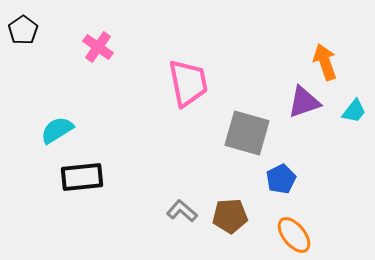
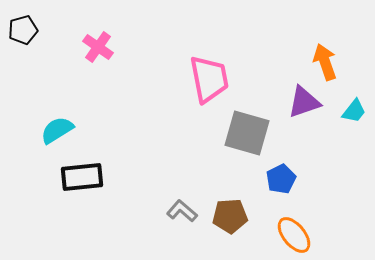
black pentagon: rotated 20 degrees clockwise
pink trapezoid: moved 21 px right, 4 px up
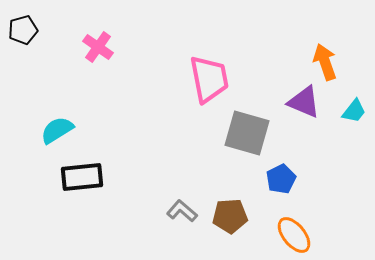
purple triangle: rotated 42 degrees clockwise
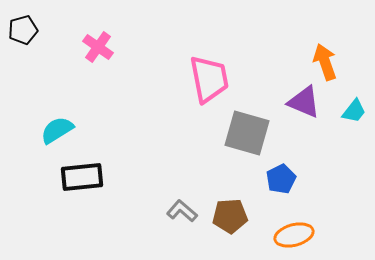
orange ellipse: rotated 66 degrees counterclockwise
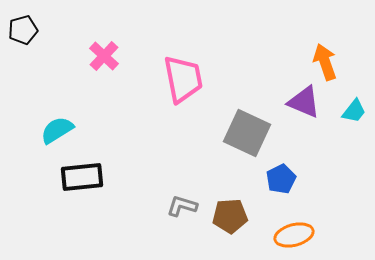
pink cross: moved 6 px right, 9 px down; rotated 8 degrees clockwise
pink trapezoid: moved 26 px left
gray square: rotated 9 degrees clockwise
gray L-shape: moved 5 px up; rotated 24 degrees counterclockwise
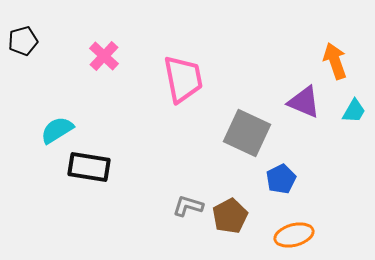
black pentagon: moved 11 px down
orange arrow: moved 10 px right, 1 px up
cyan trapezoid: rotated 8 degrees counterclockwise
black rectangle: moved 7 px right, 10 px up; rotated 15 degrees clockwise
gray L-shape: moved 6 px right
brown pentagon: rotated 24 degrees counterclockwise
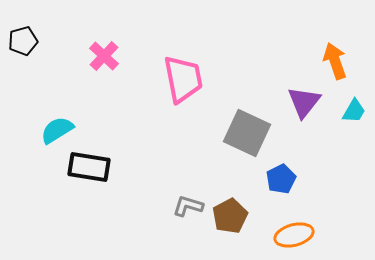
purple triangle: rotated 45 degrees clockwise
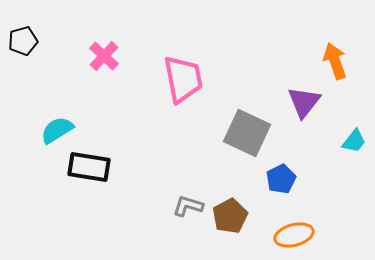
cyan trapezoid: moved 30 px down; rotated 8 degrees clockwise
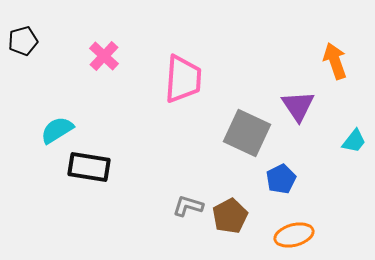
pink trapezoid: rotated 15 degrees clockwise
purple triangle: moved 6 px left, 4 px down; rotated 12 degrees counterclockwise
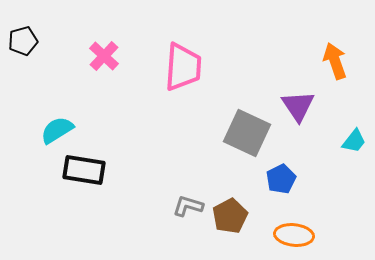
pink trapezoid: moved 12 px up
black rectangle: moved 5 px left, 3 px down
orange ellipse: rotated 21 degrees clockwise
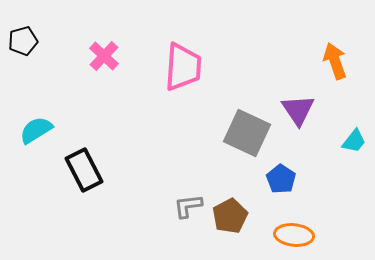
purple triangle: moved 4 px down
cyan semicircle: moved 21 px left
black rectangle: rotated 54 degrees clockwise
blue pentagon: rotated 12 degrees counterclockwise
gray L-shape: rotated 24 degrees counterclockwise
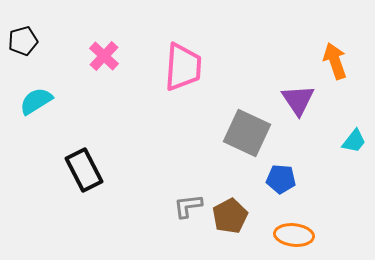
purple triangle: moved 10 px up
cyan semicircle: moved 29 px up
blue pentagon: rotated 28 degrees counterclockwise
